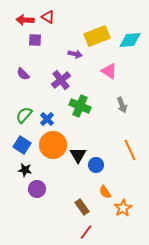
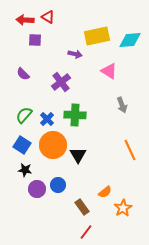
yellow rectangle: rotated 10 degrees clockwise
purple cross: moved 2 px down
green cross: moved 5 px left, 9 px down; rotated 20 degrees counterclockwise
blue circle: moved 38 px left, 20 px down
orange semicircle: rotated 96 degrees counterclockwise
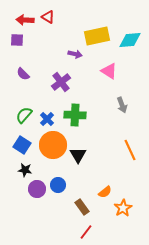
purple square: moved 18 px left
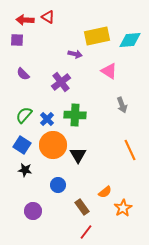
purple circle: moved 4 px left, 22 px down
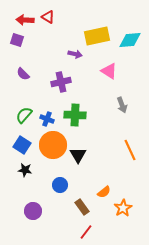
purple square: rotated 16 degrees clockwise
purple cross: rotated 24 degrees clockwise
blue cross: rotated 24 degrees counterclockwise
blue circle: moved 2 px right
orange semicircle: moved 1 px left
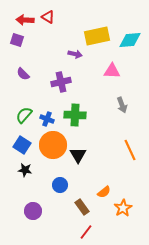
pink triangle: moved 3 px right; rotated 30 degrees counterclockwise
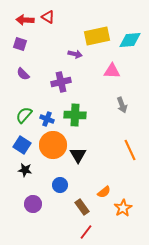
purple square: moved 3 px right, 4 px down
purple circle: moved 7 px up
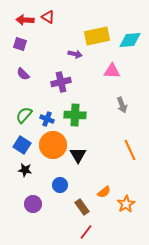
orange star: moved 3 px right, 4 px up
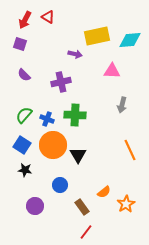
red arrow: rotated 66 degrees counterclockwise
purple semicircle: moved 1 px right, 1 px down
gray arrow: rotated 35 degrees clockwise
purple circle: moved 2 px right, 2 px down
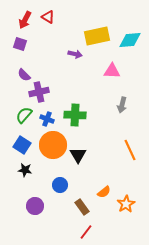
purple cross: moved 22 px left, 10 px down
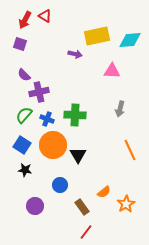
red triangle: moved 3 px left, 1 px up
gray arrow: moved 2 px left, 4 px down
